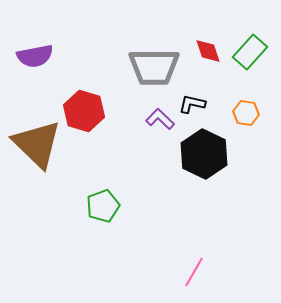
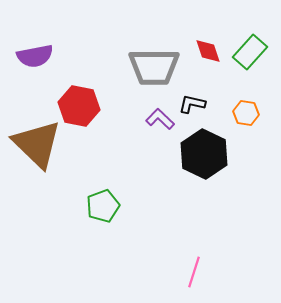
red hexagon: moved 5 px left, 5 px up; rotated 6 degrees counterclockwise
pink line: rotated 12 degrees counterclockwise
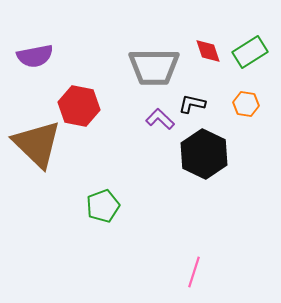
green rectangle: rotated 16 degrees clockwise
orange hexagon: moved 9 px up
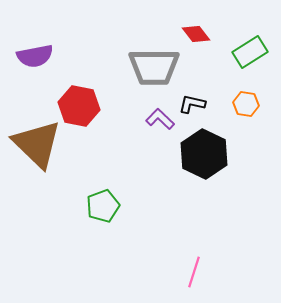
red diamond: moved 12 px left, 17 px up; rotated 20 degrees counterclockwise
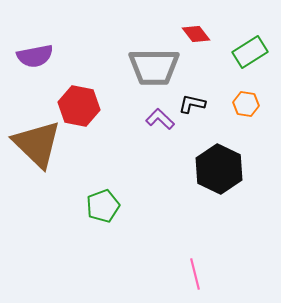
black hexagon: moved 15 px right, 15 px down
pink line: moved 1 px right, 2 px down; rotated 32 degrees counterclockwise
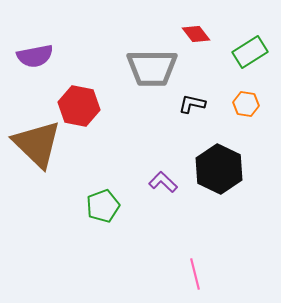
gray trapezoid: moved 2 px left, 1 px down
purple L-shape: moved 3 px right, 63 px down
